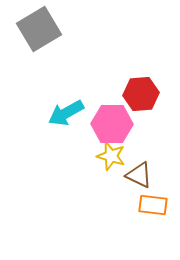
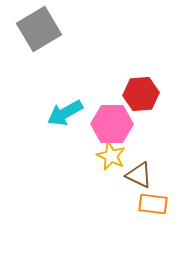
cyan arrow: moved 1 px left
yellow star: rotated 8 degrees clockwise
orange rectangle: moved 1 px up
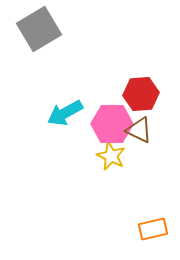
brown triangle: moved 45 px up
orange rectangle: moved 25 px down; rotated 20 degrees counterclockwise
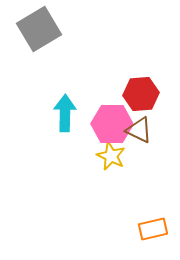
cyan arrow: rotated 120 degrees clockwise
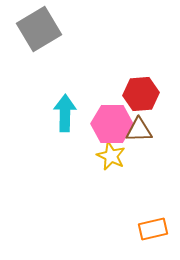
brown triangle: rotated 28 degrees counterclockwise
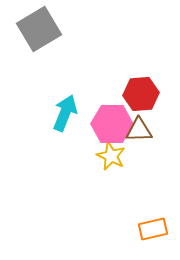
cyan arrow: rotated 21 degrees clockwise
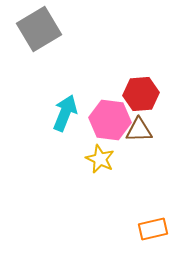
pink hexagon: moved 2 px left, 4 px up; rotated 6 degrees clockwise
yellow star: moved 11 px left, 3 px down
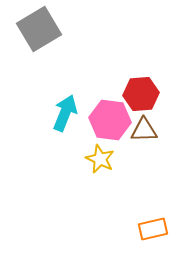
brown triangle: moved 5 px right
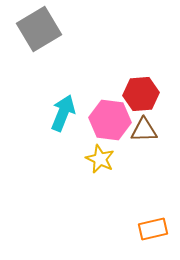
cyan arrow: moved 2 px left
